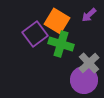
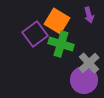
purple arrow: rotated 63 degrees counterclockwise
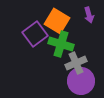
gray cross: moved 13 px left; rotated 20 degrees clockwise
purple circle: moved 3 px left, 1 px down
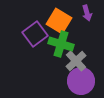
purple arrow: moved 2 px left, 2 px up
orange square: moved 2 px right
gray cross: moved 2 px up; rotated 20 degrees counterclockwise
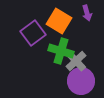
purple square: moved 2 px left, 1 px up
green cross: moved 7 px down
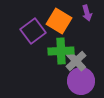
purple square: moved 2 px up
green cross: rotated 20 degrees counterclockwise
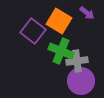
purple arrow: rotated 35 degrees counterclockwise
purple square: rotated 15 degrees counterclockwise
green cross: rotated 25 degrees clockwise
gray cross: moved 1 px right; rotated 35 degrees clockwise
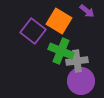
purple arrow: moved 2 px up
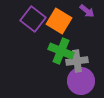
purple square: moved 12 px up
